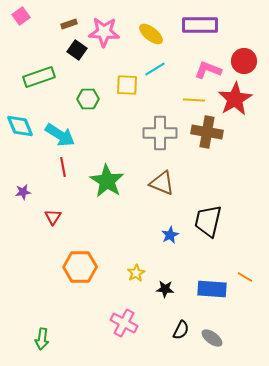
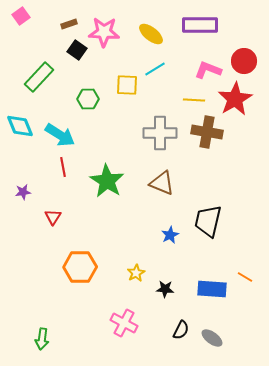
green rectangle: rotated 28 degrees counterclockwise
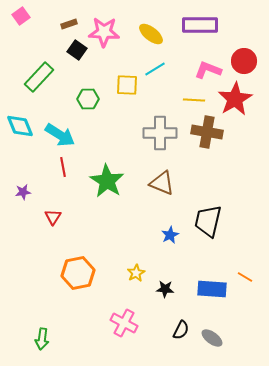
orange hexagon: moved 2 px left, 6 px down; rotated 12 degrees counterclockwise
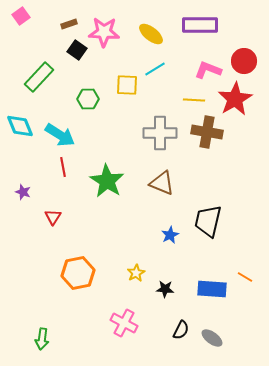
purple star: rotated 28 degrees clockwise
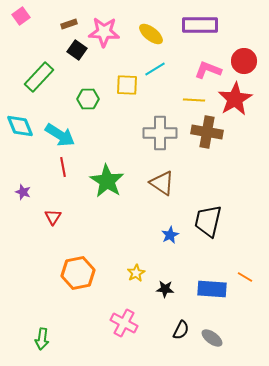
brown triangle: rotated 12 degrees clockwise
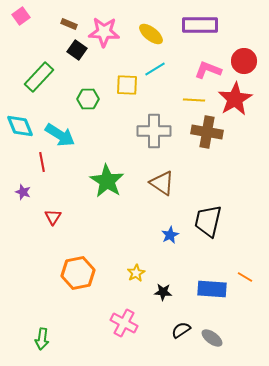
brown rectangle: rotated 42 degrees clockwise
gray cross: moved 6 px left, 2 px up
red line: moved 21 px left, 5 px up
black star: moved 2 px left, 3 px down
black semicircle: rotated 150 degrees counterclockwise
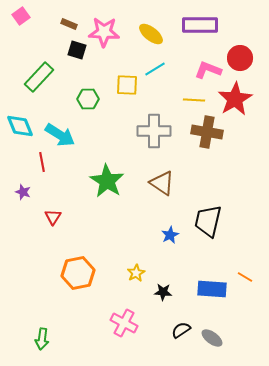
black square: rotated 18 degrees counterclockwise
red circle: moved 4 px left, 3 px up
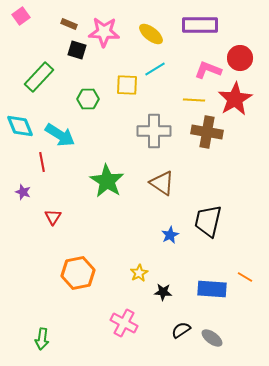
yellow star: moved 3 px right
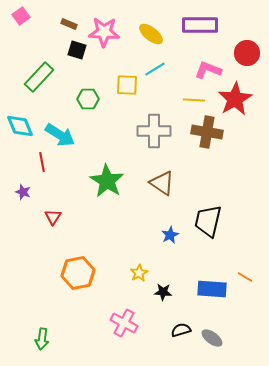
red circle: moved 7 px right, 5 px up
black semicircle: rotated 18 degrees clockwise
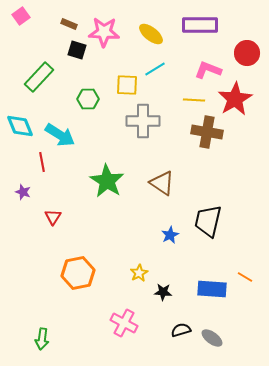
gray cross: moved 11 px left, 10 px up
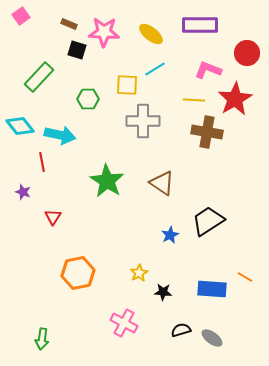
cyan diamond: rotated 16 degrees counterclockwise
cyan arrow: rotated 20 degrees counterclockwise
black trapezoid: rotated 44 degrees clockwise
